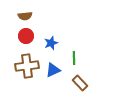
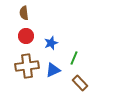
brown semicircle: moved 1 px left, 3 px up; rotated 88 degrees clockwise
green line: rotated 24 degrees clockwise
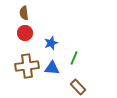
red circle: moved 1 px left, 3 px up
blue triangle: moved 1 px left, 2 px up; rotated 28 degrees clockwise
brown rectangle: moved 2 px left, 4 px down
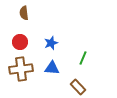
red circle: moved 5 px left, 9 px down
green line: moved 9 px right
brown cross: moved 6 px left, 3 px down
